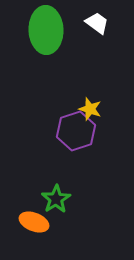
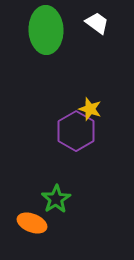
purple hexagon: rotated 12 degrees counterclockwise
orange ellipse: moved 2 px left, 1 px down
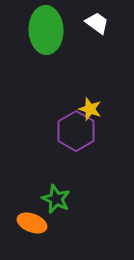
green star: rotated 16 degrees counterclockwise
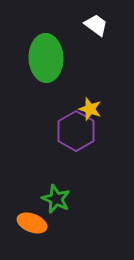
white trapezoid: moved 1 px left, 2 px down
green ellipse: moved 28 px down
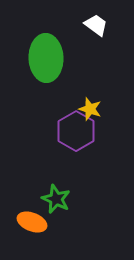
orange ellipse: moved 1 px up
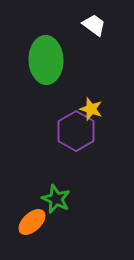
white trapezoid: moved 2 px left
green ellipse: moved 2 px down
yellow star: moved 1 px right
orange ellipse: rotated 64 degrees counterclockwise
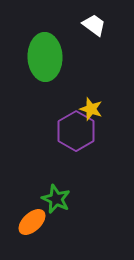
green ellipse: moved 1 px left, 3 px up
